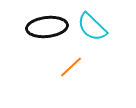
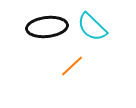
orange line: moved 1 px right, 1 px up
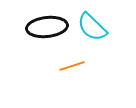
orange line: rotated 25 degrees clockwise
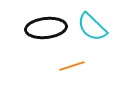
black ellipse: moved 1 px left, 1 px down
